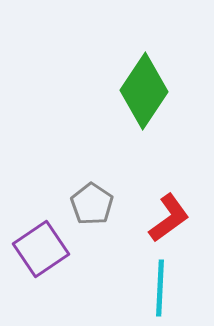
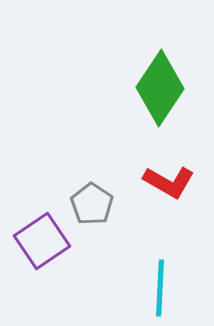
green diamond: moved 16 px right, 3 px up
red L-shape: moved 36 px up; rotated 66 degrees clockwise
purple square: moved 1 px right, 8 px up
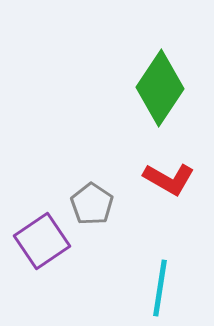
red L-shape: moved 3 px up
cyan line: rotated 6 degrees clockwise
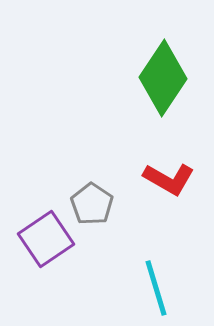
green diamond: moved 3 px right, 10 px up
purple square: moved 4 px right, 2 px up
cyan line: moved 4 px left; rotated 26 degrees counterclockwise
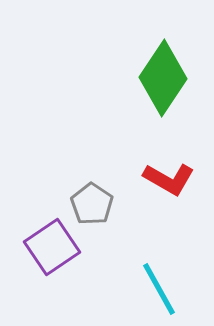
purple square: moved 6 px right, 8 px down
cyan line: moved 3 px right, 1 px down; rotated 12 degrees counterclockwise
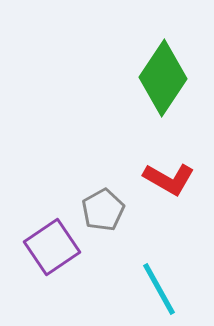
gray pentagon: moved 11 px right, 6 px down; rotated 9 degrees clockwise
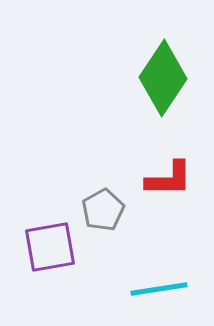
red L-shape: rotated 30 degrees counterclockwise
purple square: moved 2 px left; rotated 24 degrees clockwise
cyan line: rotated 70 degrees counterclockwise
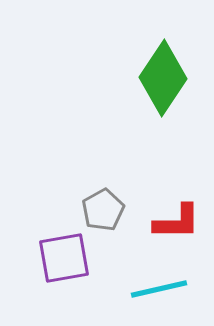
red L-shape: moved 8 px right, 43 px down
purple square: moved 14 px right, 11 px down
cyan line: rotated 4 degrees counterclockwise
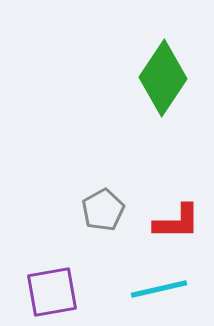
purple square: moved 12 px left, 34 px down
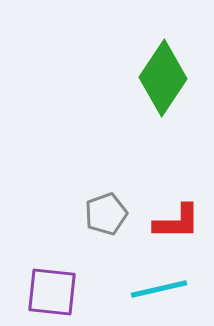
gray pentagon: moved 3 px right, 4 px down; rotated 9 degrees clockwise
purple square: rotated 16 degrees clockwise
